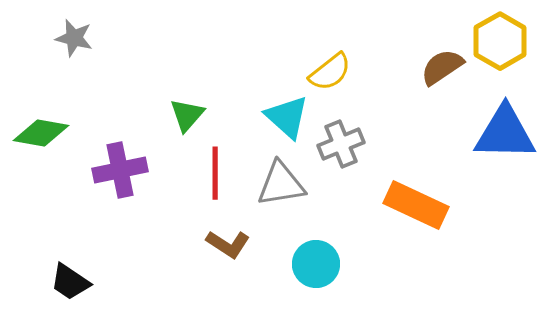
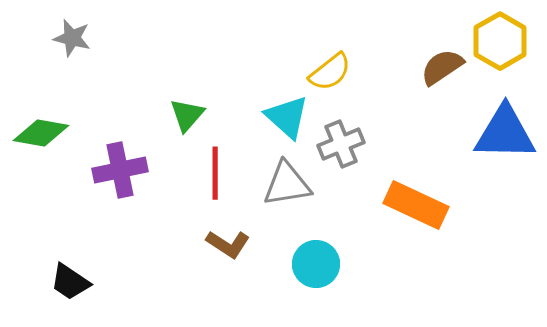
gray star: moved 2 px left
gray triangle: moved 6 px right
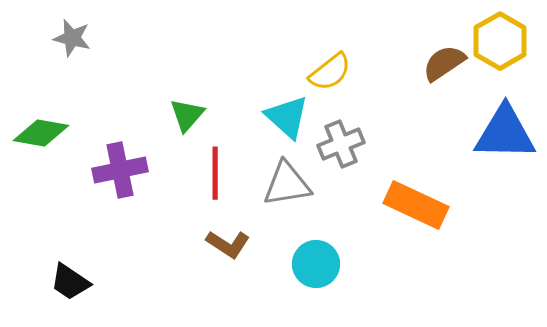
brown semicircle: moved 2 px right, 4 px up
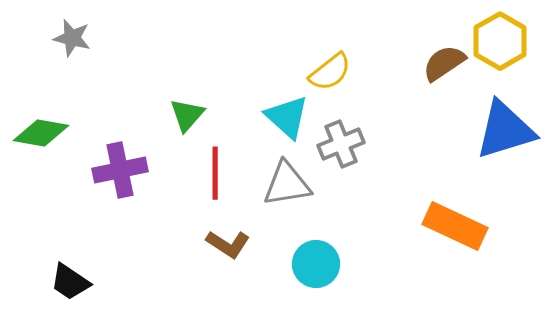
blue triangle: moved 3 px up; rotated 18 degrees counterclockwise
orange rectangle: moved 39 px right, 21 px down
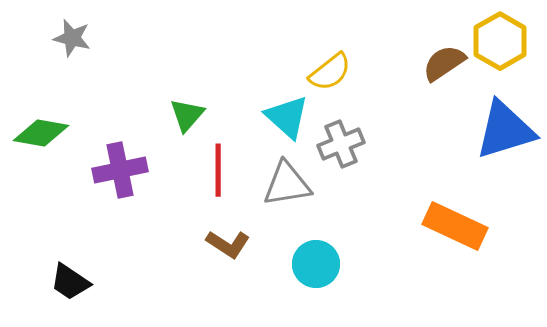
red line: moved 3 px right, 3 px up
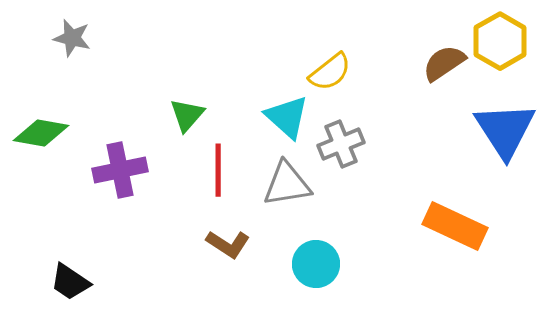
blue triangle: rotated 46 degrees counterclockwise
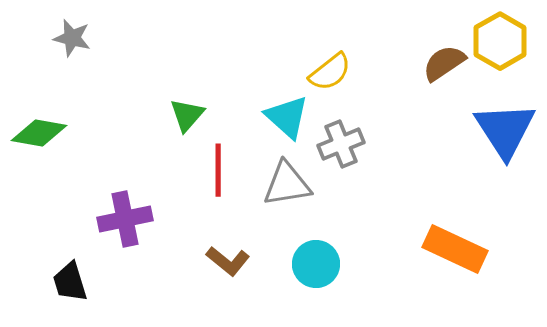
green diamond: moved 2 px left
purple cross: moved 5 px right, 49 px down
orange rectangle: moved 23 px down
brown L-shape: moved 17 px down; rotated 6 degrees clockwise
black trapezoid: rotated 39 degrees clockwise
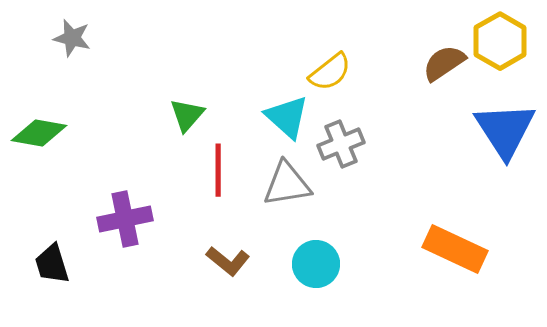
black trapezoid: moved 18 px left, 18 px up
